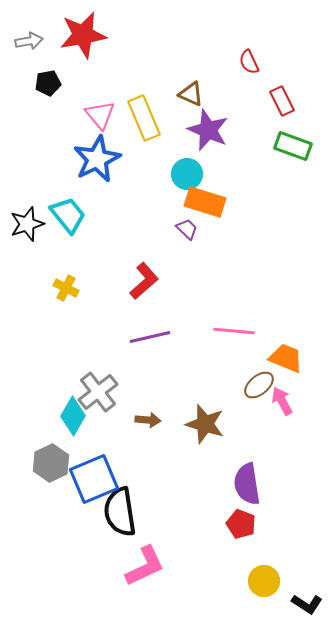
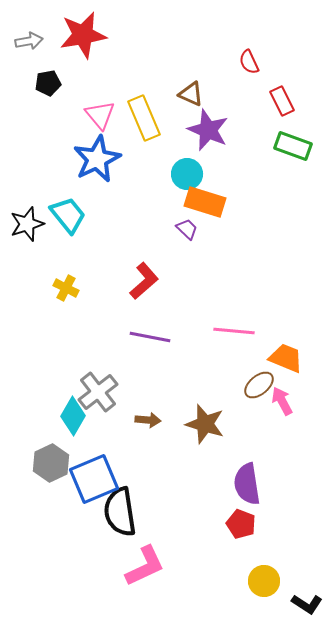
purple line: rotated 24 degrees clockwise
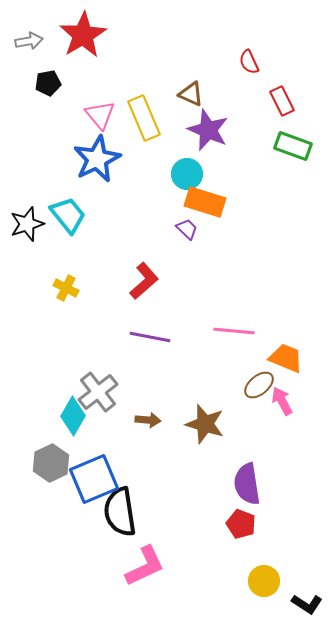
red star: rotated 21 degrees counterclockwise
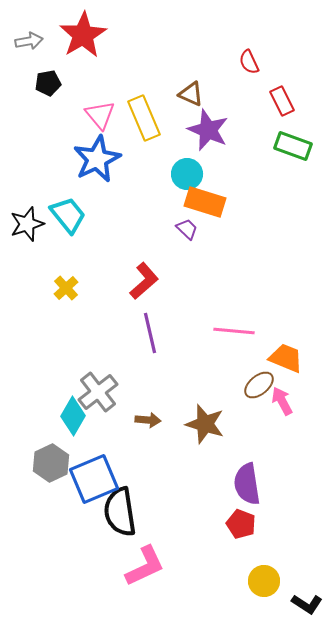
yellow cross: rotated 20 degrees clockwise
purple line: moved 4 px up; rotated 66 degrees clockwise
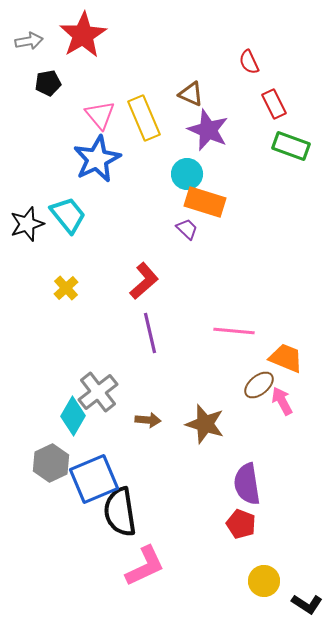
red rectangle: moved 8 px left, 3 px down
green rectangle: moved 2 px left
